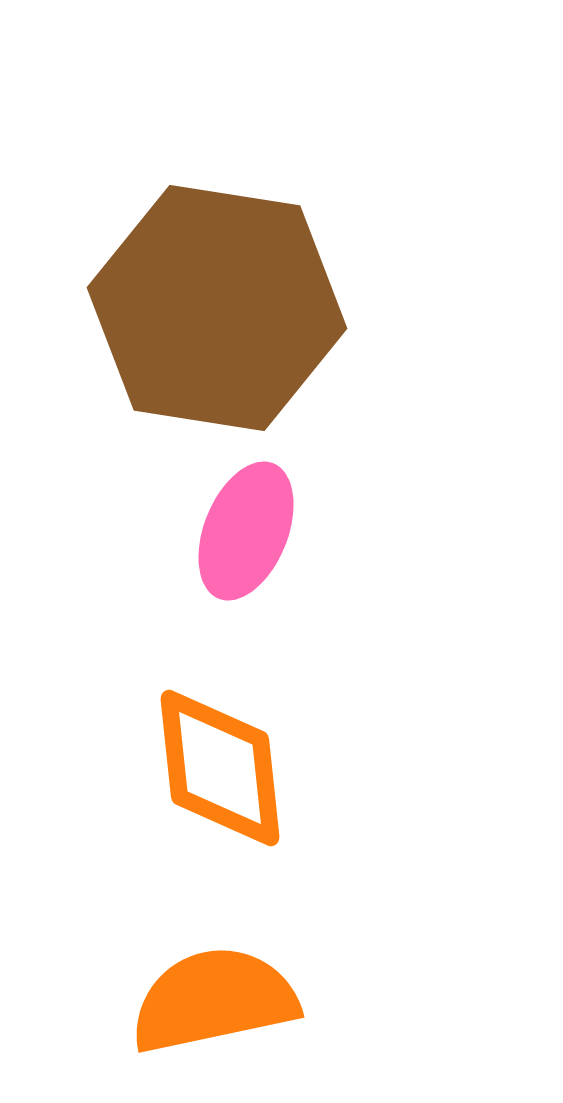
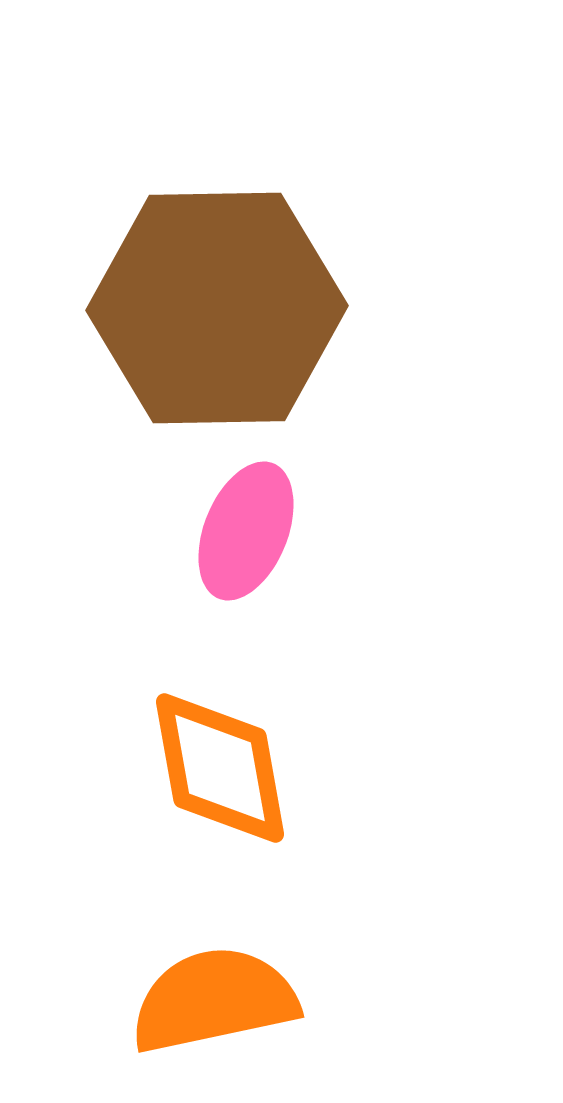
brown hexagon: rotated 10 degrees counterclockwise
orange diamond: rotated 4 degrees counterclockwise
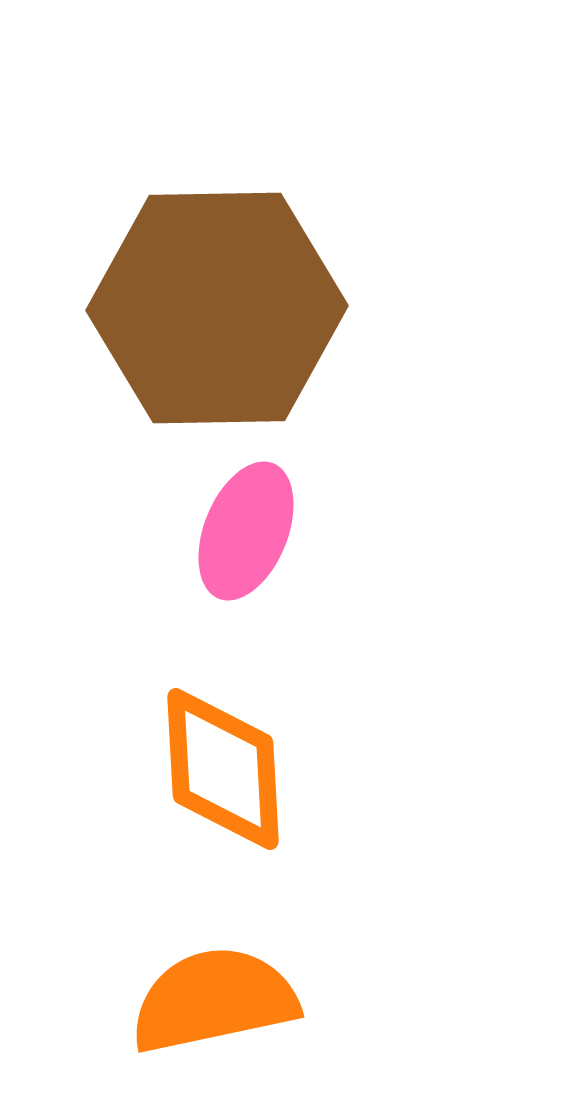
orange diamond: moved 3 px right, 1 px down; rotated 7 degrees clockwise
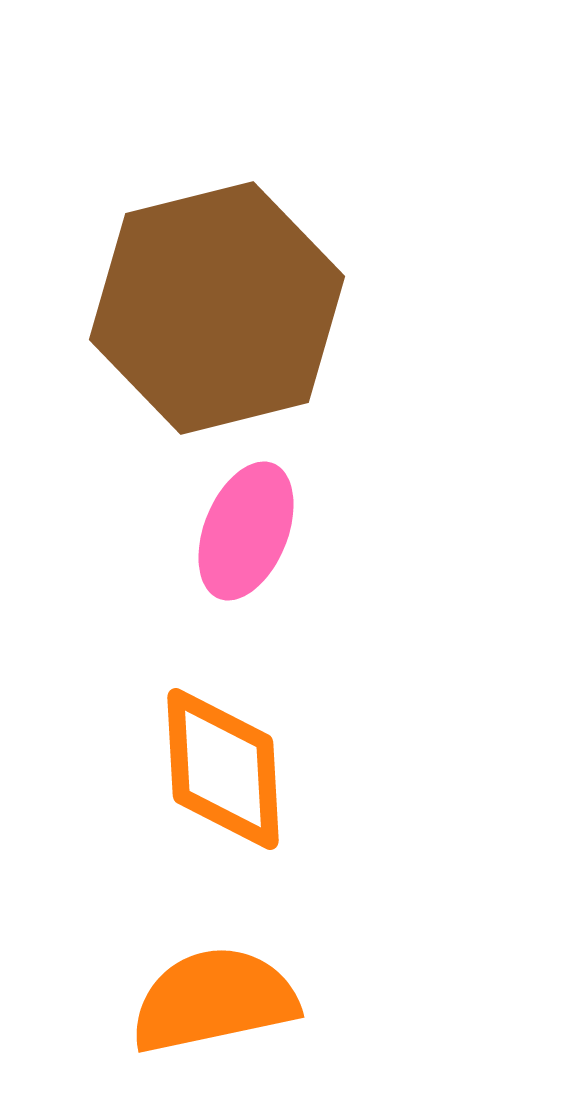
brown hexagon: rotated 13 degrees counterclockwise
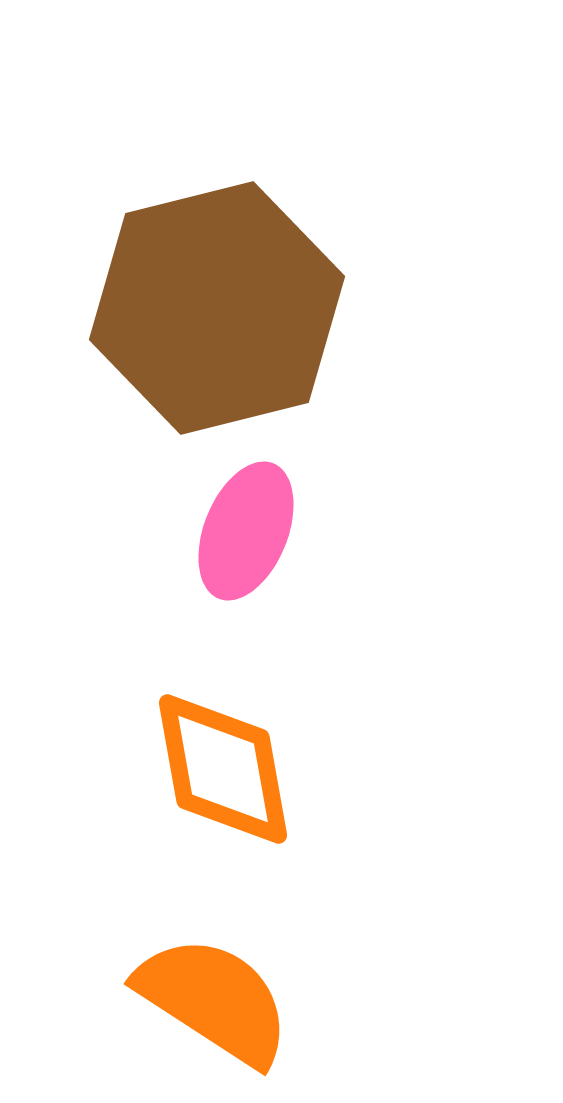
orange diamond: rotated 7 degrees counterclockwise
orange semicircle: rotated 45 degrees clockwise
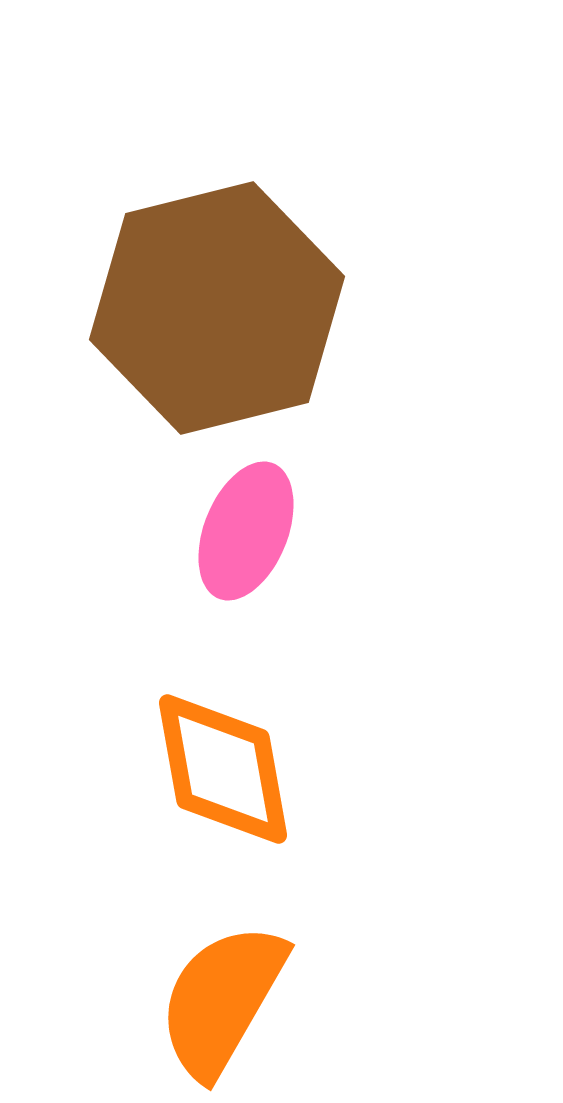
orange semicircle: moved 8 px right; rotated 93 degrees counterclockwise
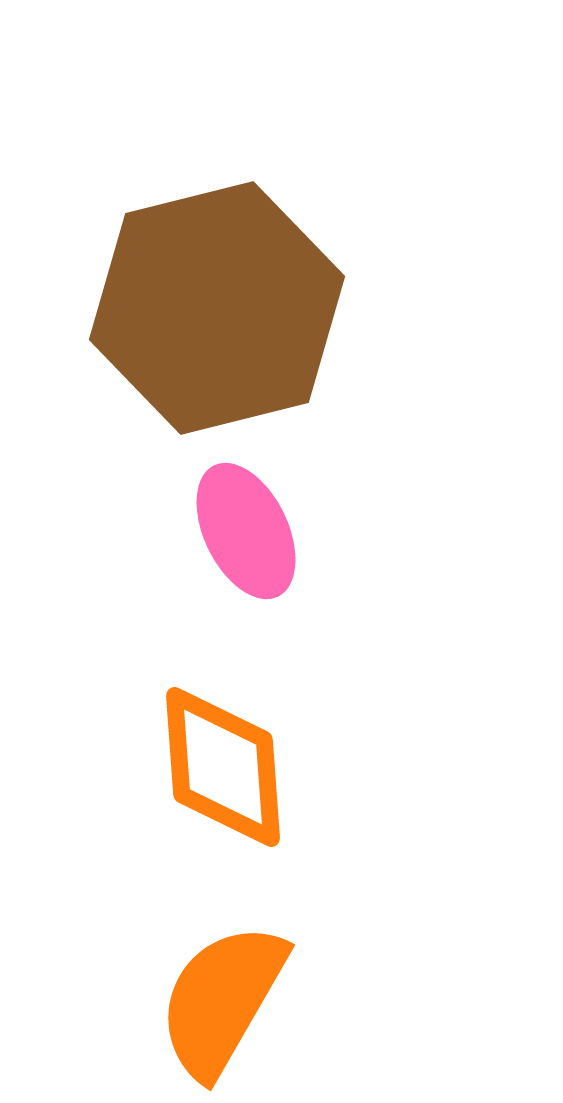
pink ellipse: rotated 48 degrees counterclockwise
orange diamond: moved 2 px up; rotated 6 degrees clockwise
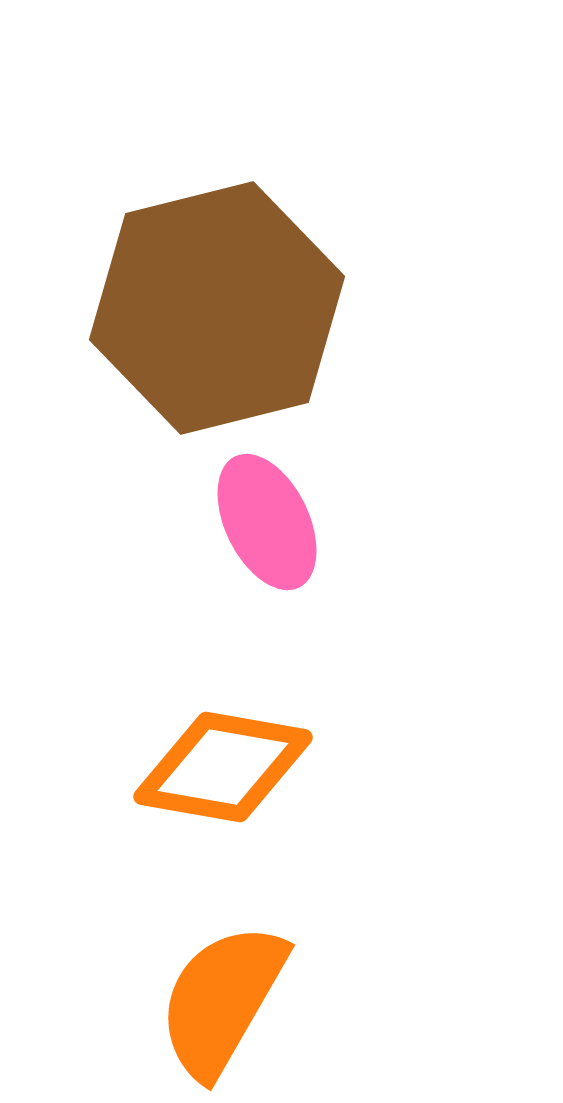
pink ellipse: moved 21 px right, 9 px up
orange diamond: rotated 76 degrees counterclockwise
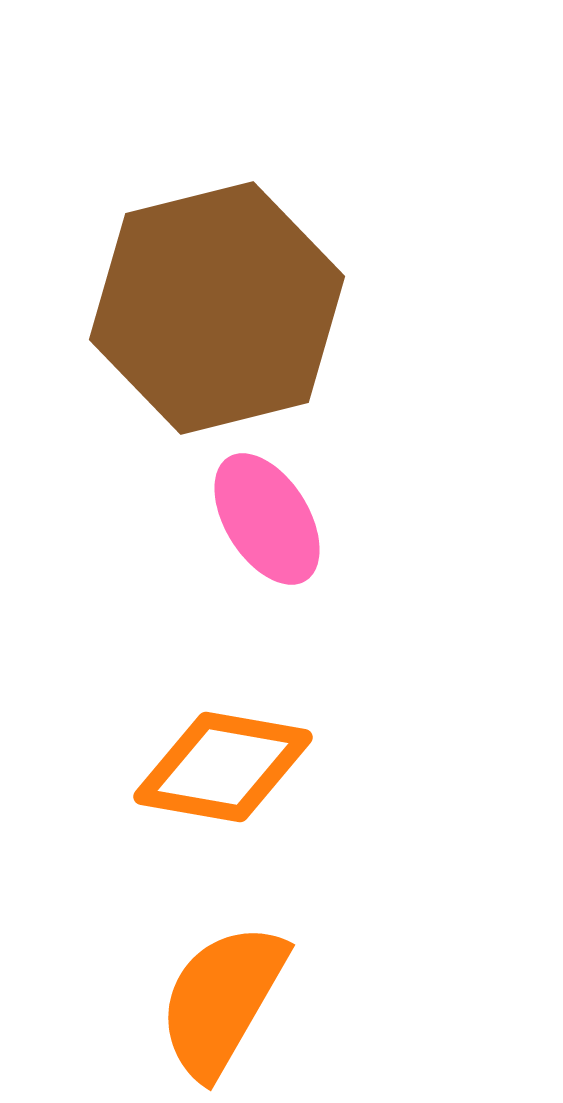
pink ellipse: moved 3 px up; rotated 6 degrees counterclockwise
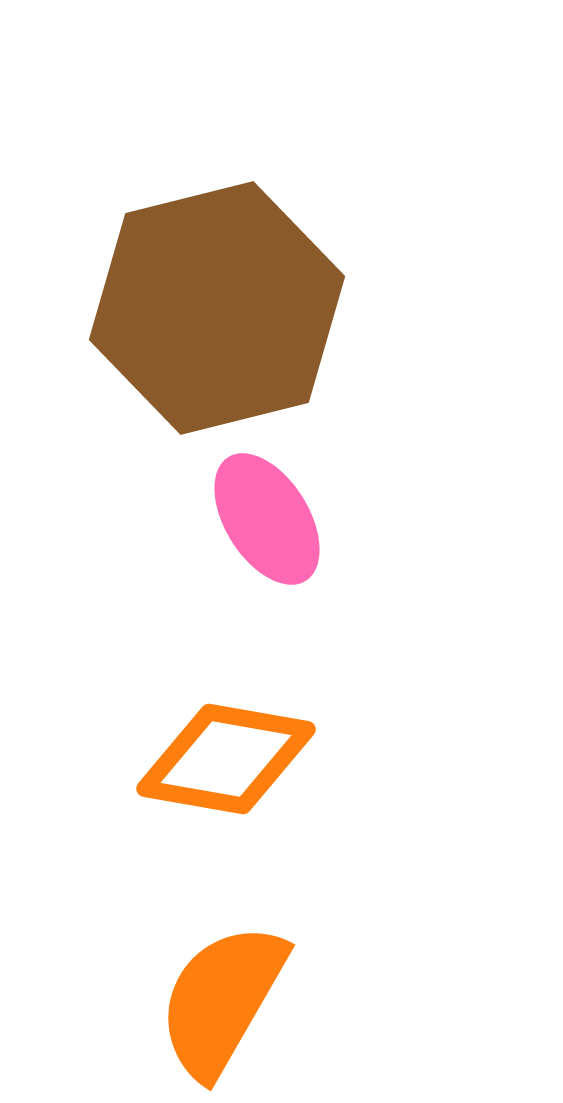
orange diamond: moved 3 px right, 8 px up
